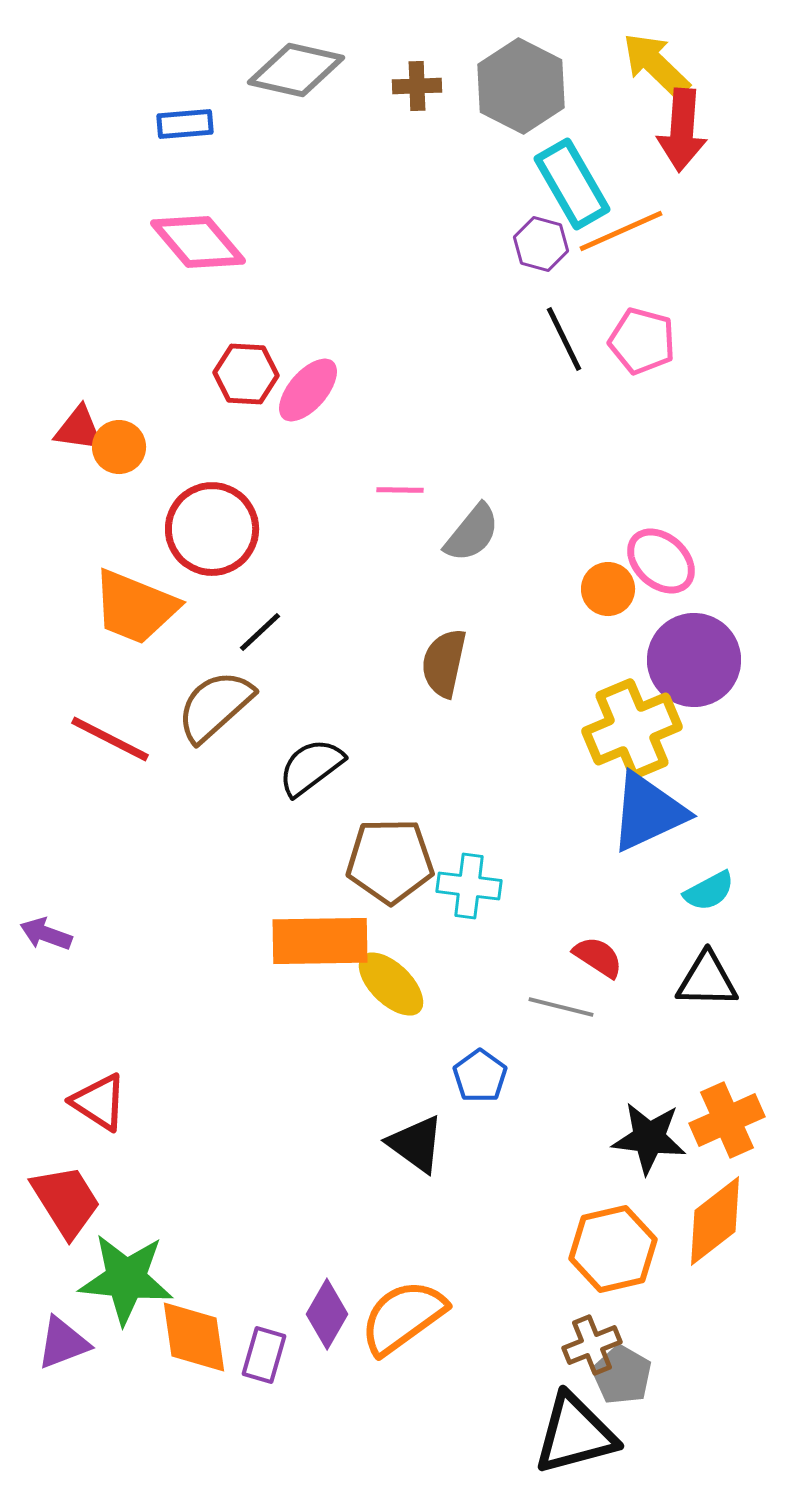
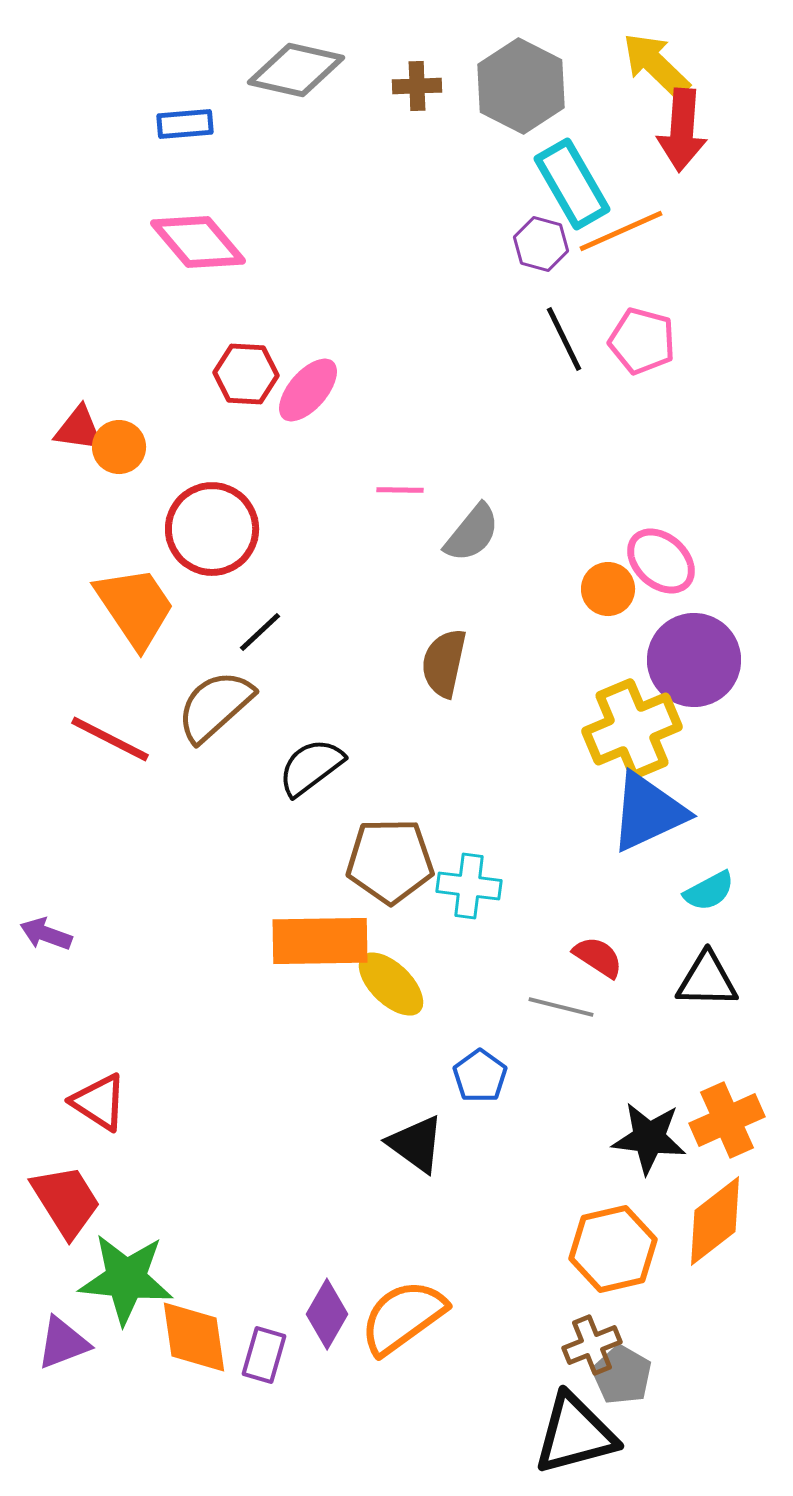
orange trapezoid at (135, 607): rotated 146 degrees counterclockwise
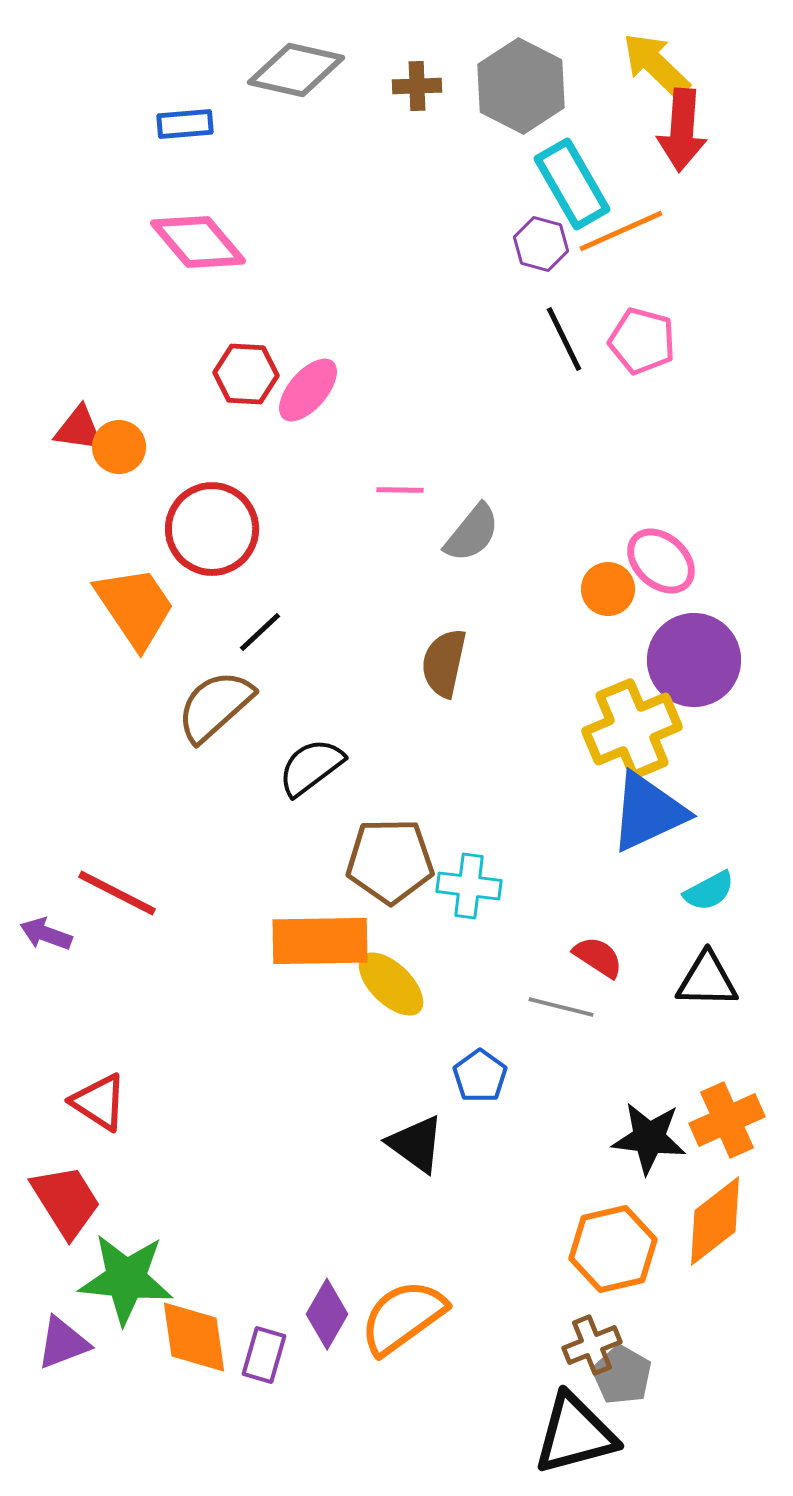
red line at (110, 739): moved 7 px right, 154 px down
